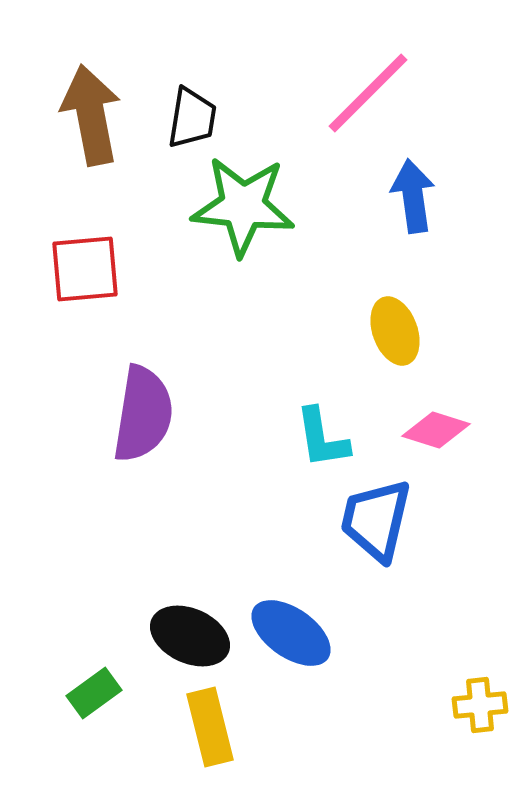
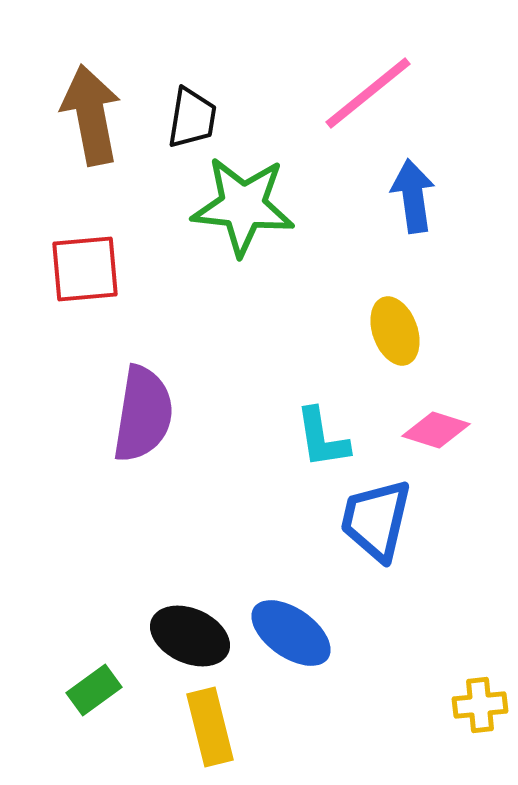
pink line: rotated 6 degrees clockwise
green rectangle: moved 3 px up
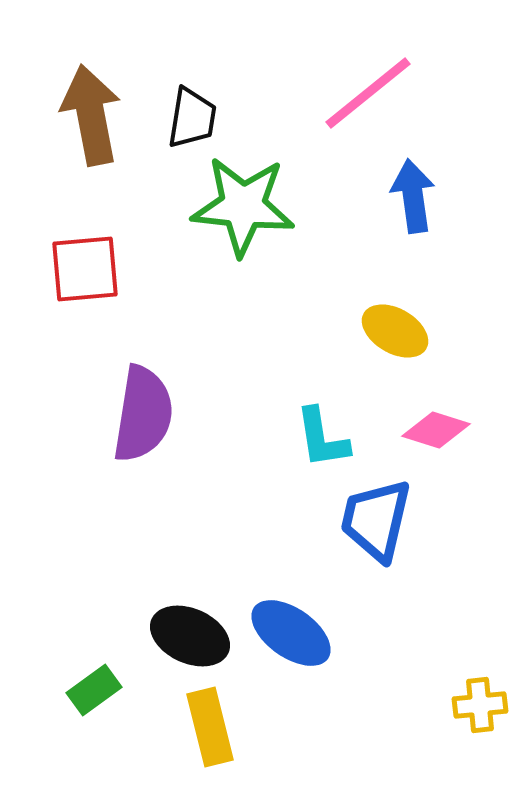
yellow ellipse: rotated 40 degrees counterclockwise
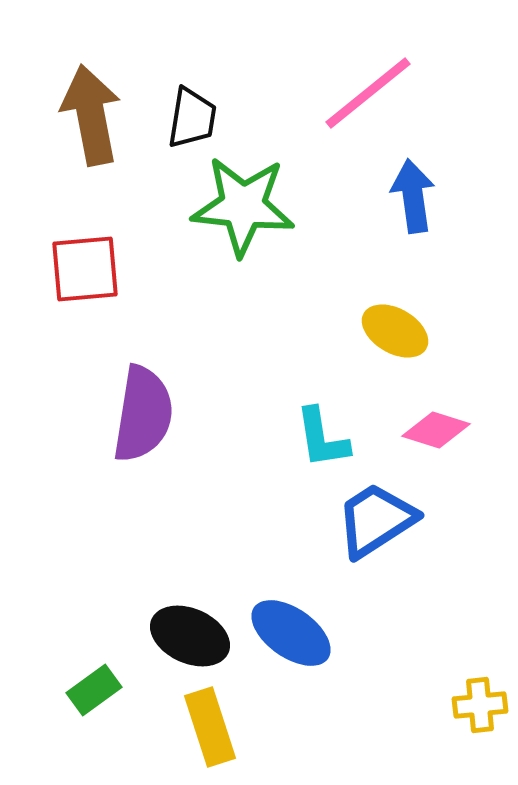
blue trapezoid: rotated 44 degrees clockwise
yellow rectangle: rotated 4 degrees counterclockwise
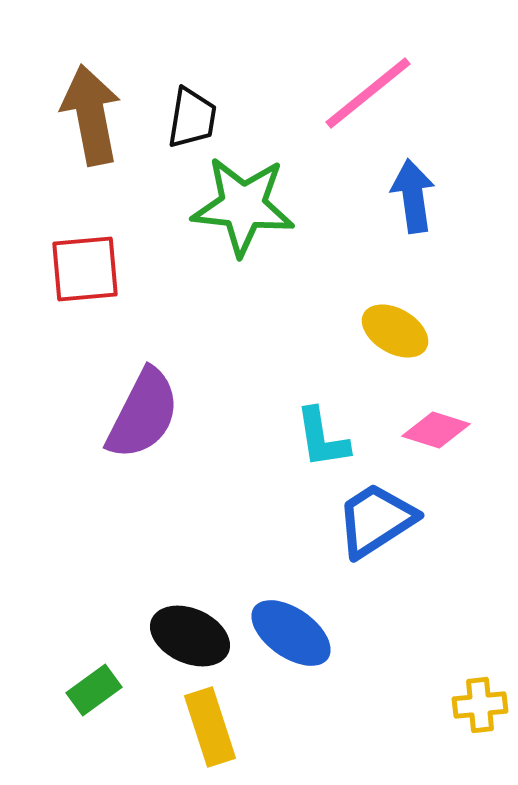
purple semicircle: rotated 18 degrees clockwise
